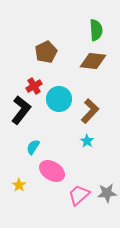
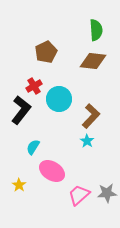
brown L-shape: moved 1 px right, 5 px down
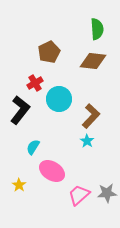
green semicircle: moved 1 px right, 1 px up
brown pentagon: moved 3 px right
red cross: moved 1 px right, 3 px up
black L-shape: moved 1 px left
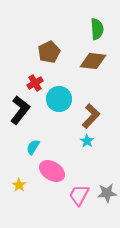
pink trapezoid: rotated 20 degrees counterclockwise
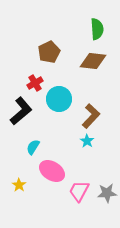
black L-shape: moved 1 px right, 1 px down; rotated 12 degrees clockwise
pink trapezoid: moved 4 px up
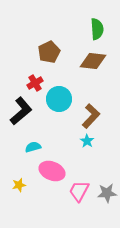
cyan semicircle: rotated 42 degrees clockwise
pink ellipse: rotated 10 degrees counterclockwise
yellow star: rotated 24 degrees clockwise
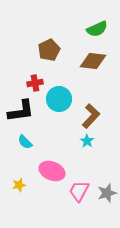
green semicircle: rotated 70 degrees clockwise
brown pentagon: moved 2 px up
red cross: rotated 21 degrees clockwise
black L-shape: rotated 32 degrees clockwise
cyan semicircle: moved 8 px left, 5 px up; rotated 119 degrees counterclockwise
gray star: rotated 12 degrees counterclockwise
